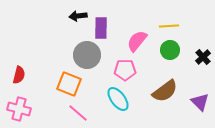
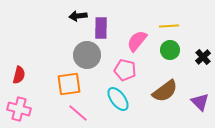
pink pentagon: rotated 15 degrees clockwise
orange square: rotated 30 degrees counterclockwise
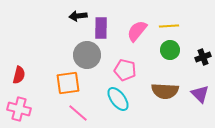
pink semicircle: moved 10 px up
black cross: rotated 21 degrees clockwise
orange square: moved 1 px left, 1 px up
brown semicircle: rotated 40 degrees clockwise
purple triangle: moved 8 px up
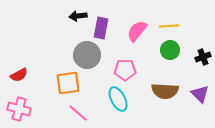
purple rectangle: rotated 10 degrees clockwise
pink pentagon: rotated 15 degrees counterclockwise
red semicircle: rotated 48 degrees clockwise
cyan ellipse: rotated 10 degrees clockwise
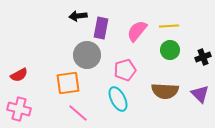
pink pentagon: rotated 15 degrees counterclockwise
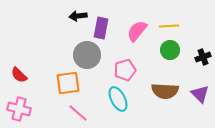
red semicircle: rotated 72 degrees clockwise
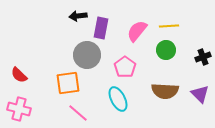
green circle: moved 4 px left
pink pentagon: moved 3 px up; rotated 20 degrees counterclockwise
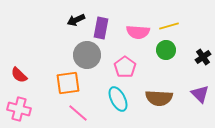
black arrow: moved 2 px left, 4 px down; rotated 18 degrees counterclockwise
yellow line: rotated 12 degrees counterclockwise
pink semicircle: moved 1 px right, 1 px down; rotated 125 degrees counterclockwise
black cross: rotated 14 degrees counterclockwise
brown semicircle: moved 6 px left, 7 px down
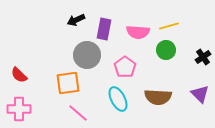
purple rectangle: moved 3 px right, 1 px down
brown semicircle: moved 1 px left, 1 px up
pink cross: rotated 15 degrees counterclockwise
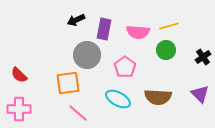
cyan ellipse: rotated 35 degrees counterclockwise
